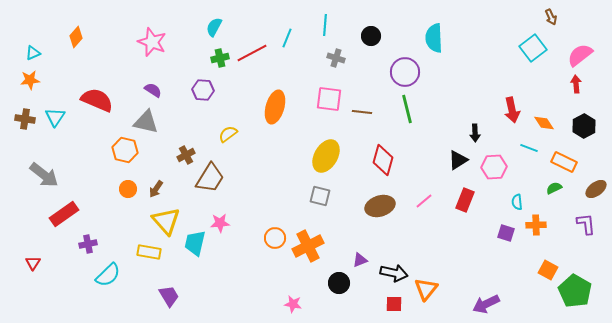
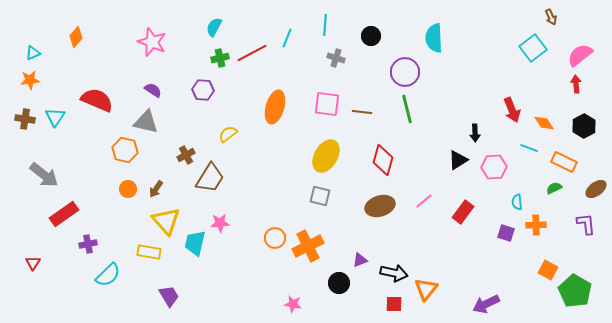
pink square at (329, 99): moved 2 px left, 5 px down
red arrow at (512, 110): rotated 10 degrees counterclockwise
red rectangle at (465, 200): moved 2 px left, 12 px down; rotated 15 degrees clockwise
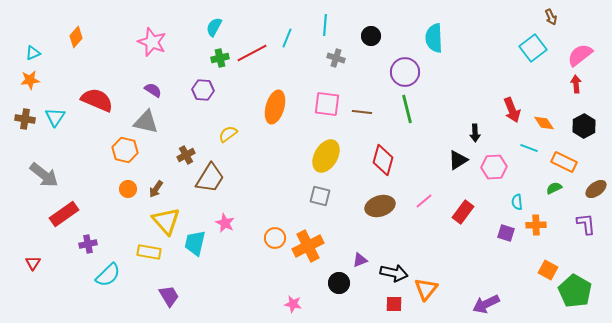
pink star at (220, 223): moved 5 px right; rotated 30 degrees clockwise
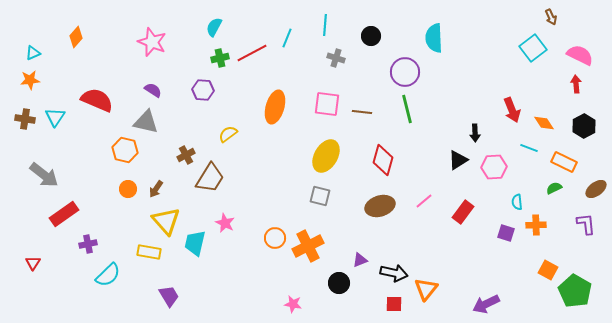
pink semicircle at (580, 55): rotated 64 degrees clockwise
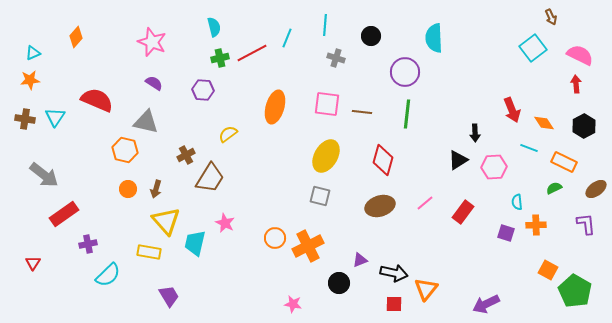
cyan semicircle at (214, 27): rotated 138 degrees clockwise
purple semicircle at (153, 90): moved 1 px right, 7 px up
green line at (407, 109): moved 5 px down; rotated 20 degrees clockwise
brown arrow at (156, 189): rotated 18 degrees counterclockwise
pink line at (424, 201): moved 1 px right, 2 px down
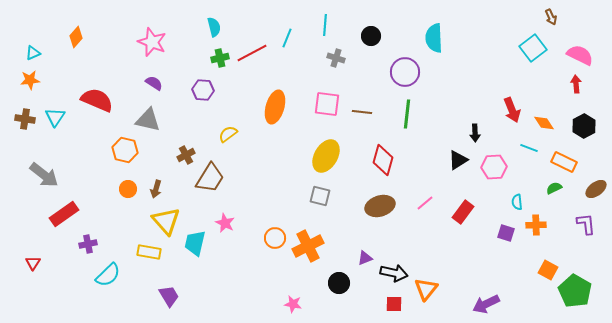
gray triangle at (146, 122): moved 2 px right, 2 px up
purple triangle at (360, 260): moved 5 px right, 2 px up
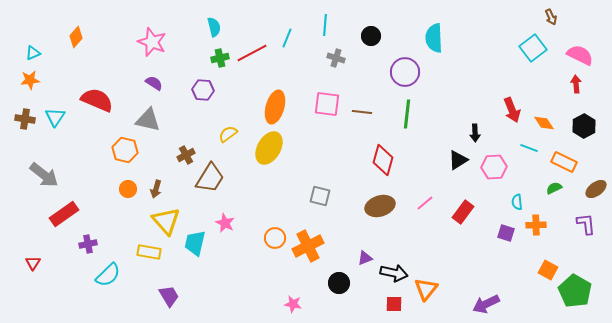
yellow ellipse at (326, 156): moved 57 px left, 8 px up
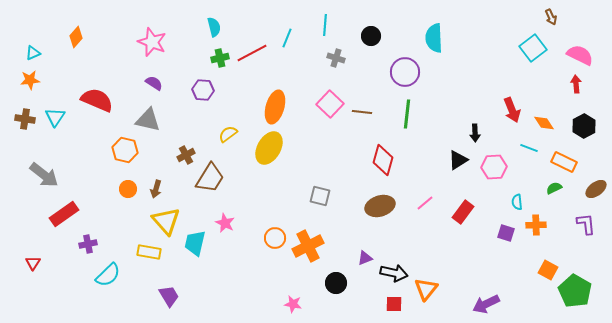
pink square at (327, 104): moved 3 px right; rotated 36 degrees clockwise
black circle at (339, 283): moved 3 px left
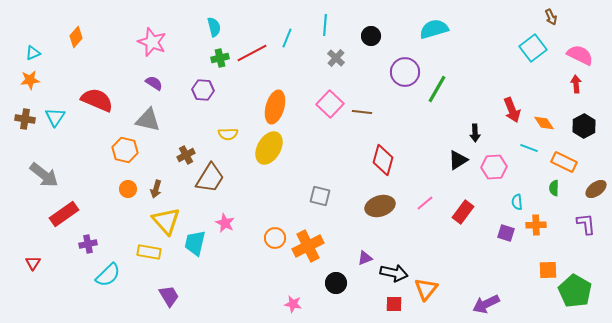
cyan semicircle at (434, 38): moved 9 px up; rotated 76 degrees clockwise
gray cross at (336, 58): rotated 24 degrees clockwise
green line at (407, 114): moved 30 px right, 25 px up; rotated 24 degrees clockwise
yellow semicircle at (228, 134): rotated 144 degrees counterclockwise
green semicircle at (554, 188): rotated 63 degrees counterclockwise
orange square at (548, 270): rotated 30 degrees counterclockwise
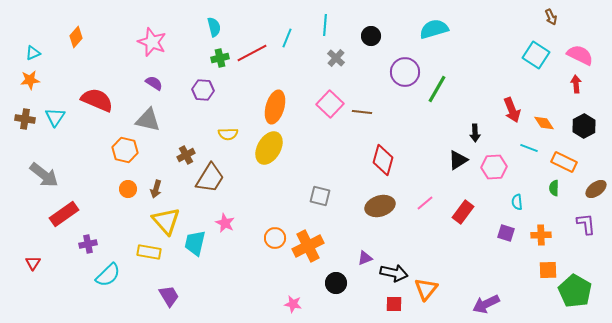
cyan square at (533, 48): moved 3 px right, 7 px down; rotated 20 degrees counterclockwise
orange cross at (536, 225): moved 5 px right, 10 px down
